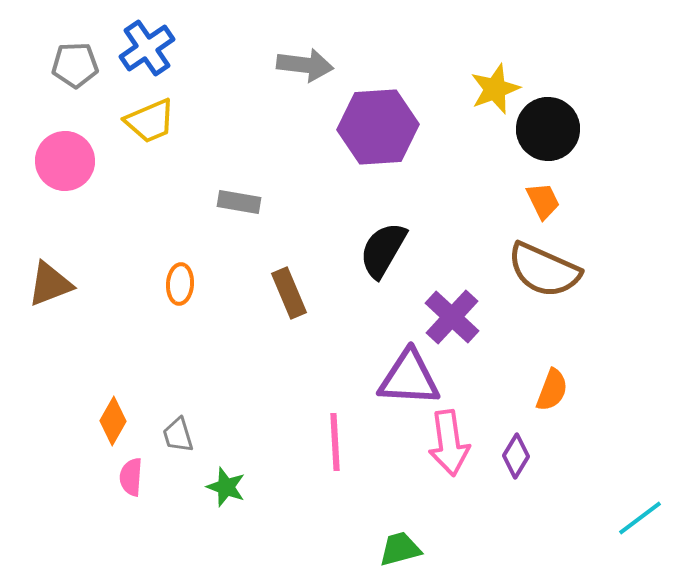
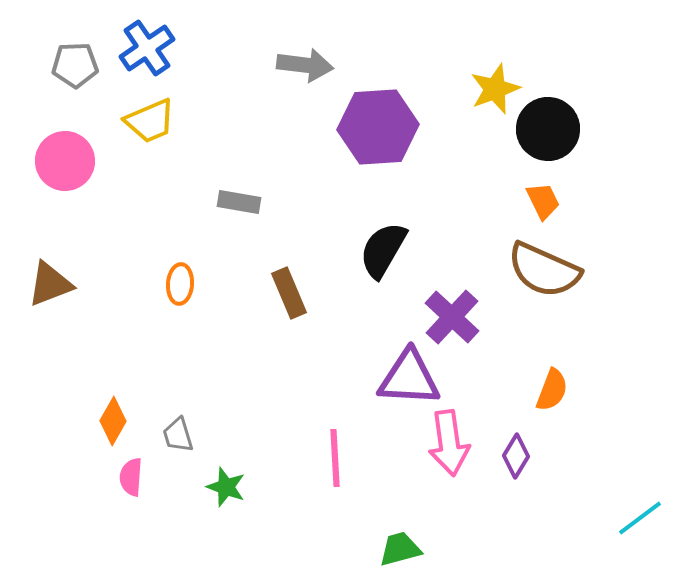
pink line: moved 16 px down
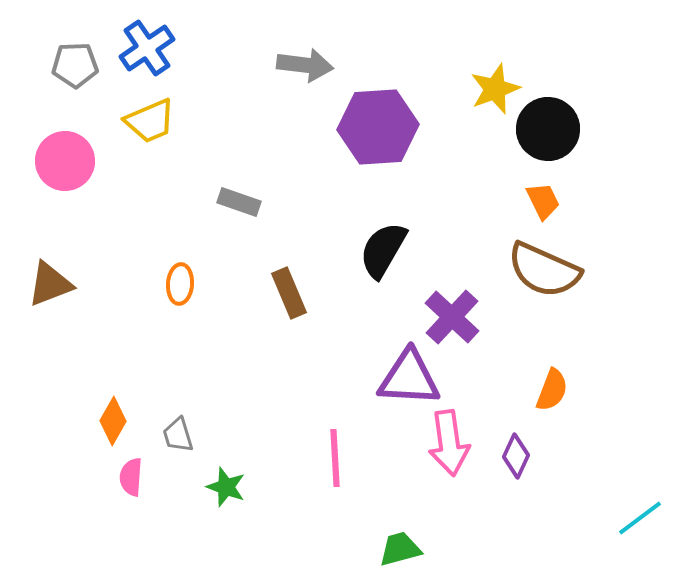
gray rectangle: rotated 9 degrees clockwise
purple diamond: rotated 6 degrees counterclockwise
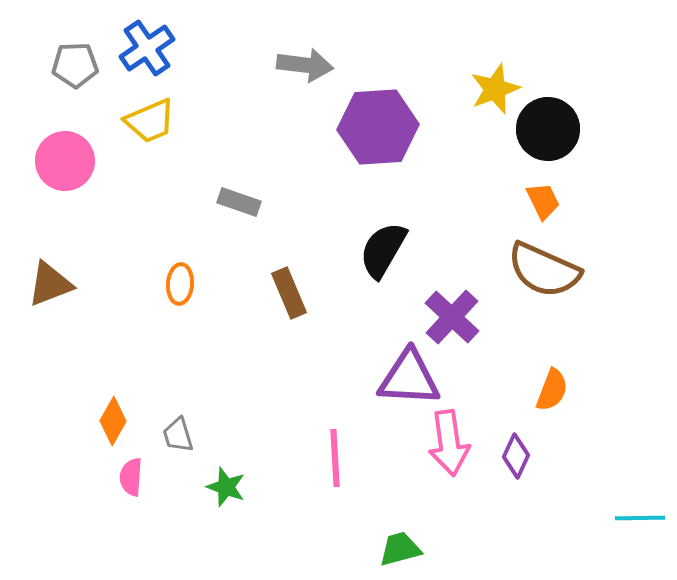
cyan line: rotated 36 degrees clockwise
